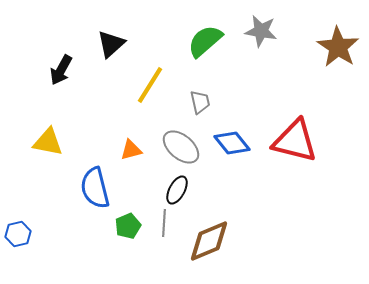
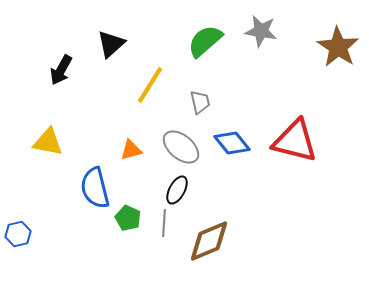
green pentagon: moved 8 px up; rotated 25 degrees counterclockwise
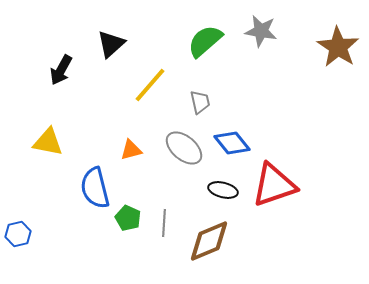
yellow line: rotated 9 degrees clockwise
red triangle: moved 21 px left, 44 px down; rotated 33 degrees counterclockwise
gray ellipse: moved 3 px right, 1 px down
black ellipse: moved 46 px right; rotated 76 degrees clockwise
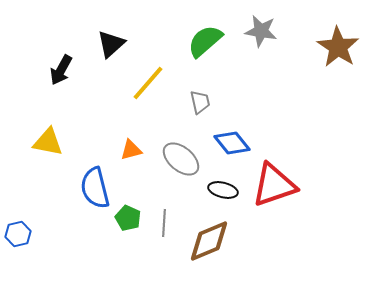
yellow line: moved 2 px left, 2 px up
gray ellipse: moved 3 px left, 11 px down
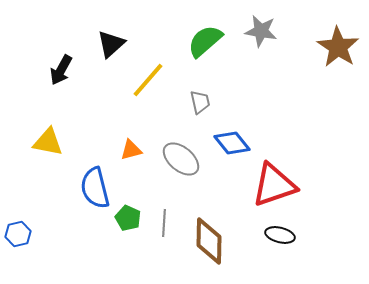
yellow line: moved 3 px up
black ellipse: moved 57 px right, 45 px down
brown diamond: rotated 66 degrees counterclockwise
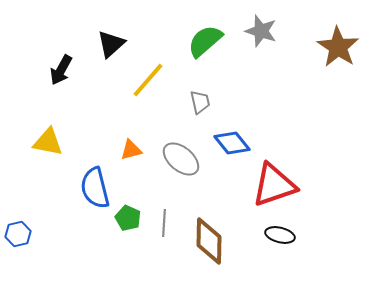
gray star: rotated 8 degrees clockwise
